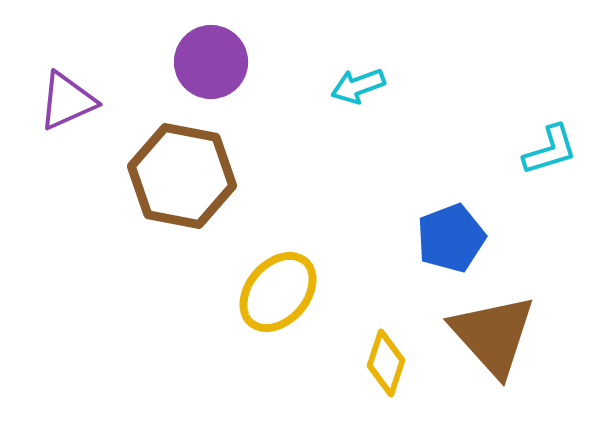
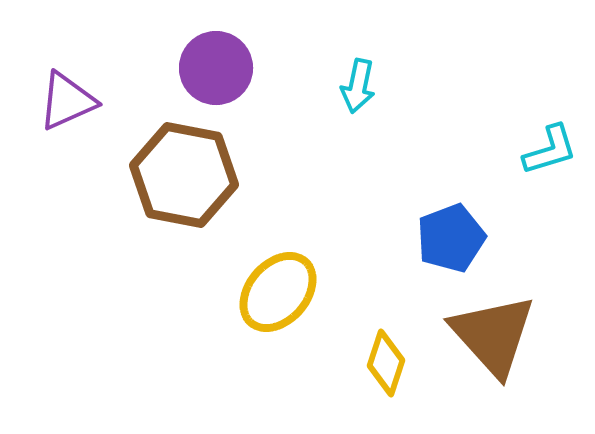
purple circle: moved 5 px right, 6 px down
cyan arrow: rotated 58 degrees counterclockwise
brown hexagon: moved 2 px right, 1 px up
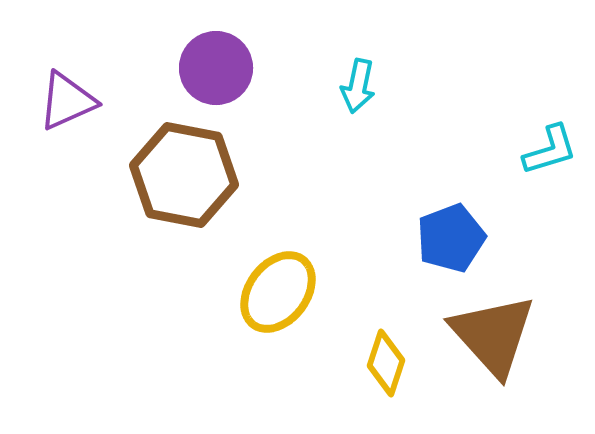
yellow ellipse: rotated 4 degrees counterclockwise
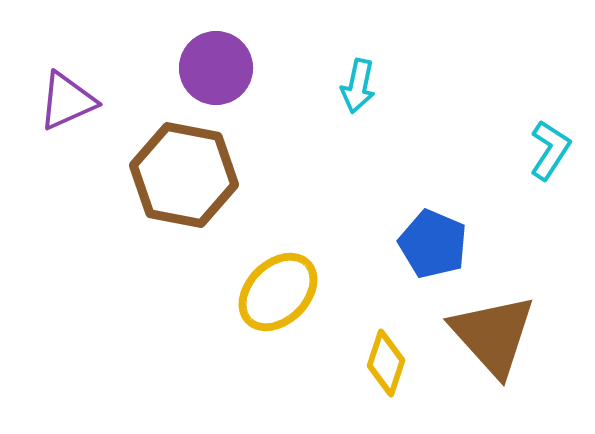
cyan L-shape: rotated 40 degrees counterclockwise
blue pentagon: moved 18 px left, 6 px down; rotated 28 degrees counterclockwise
yellow ellipse: rotated 8 degrees clockwise
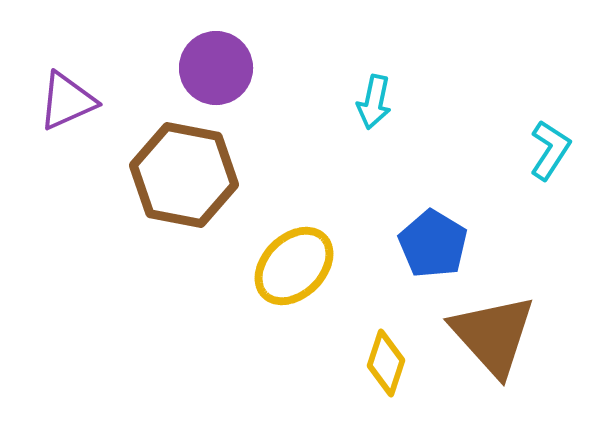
cyan arrow: moved 16 px right, 16 px down
blue pentagon: rotated 8 degrees clockwise
yellow ellipse: moved 16 px right, 26 px up
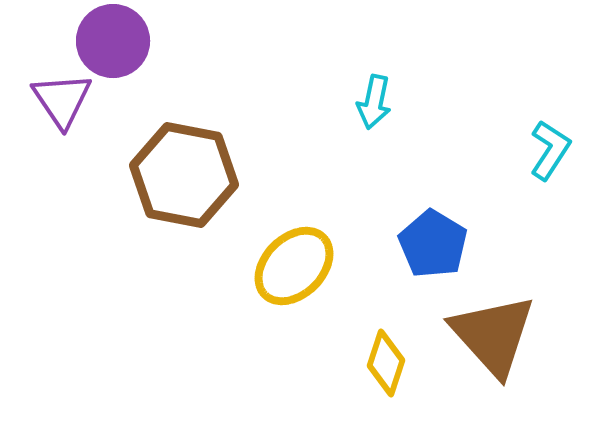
purple circle: moved 103 px left, 27 px up
purple triangle: moved 5 px left, 1 px up; rotated 40 degrees counterclockwise
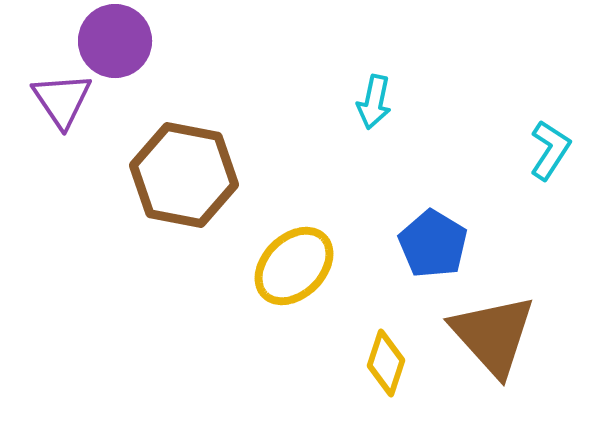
purple circle: moved 2 px right
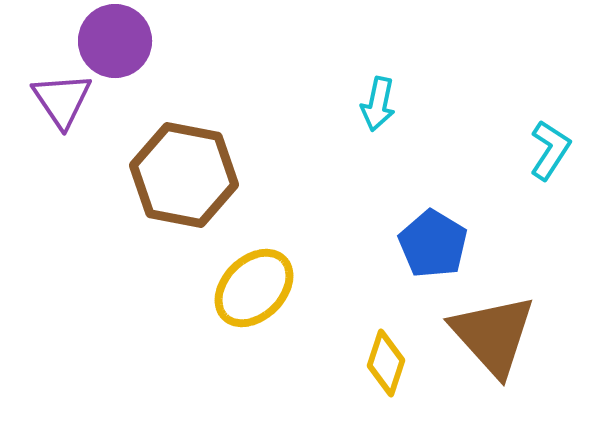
cyan arrow: moved 4 px right, 2 px down
yellow ellipse: moved 40 px left, 22 px down
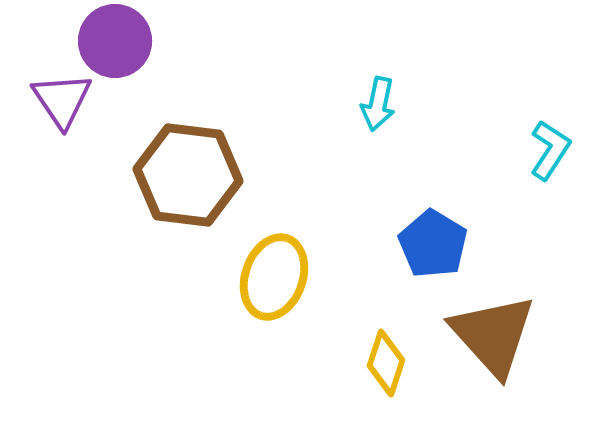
brown hexagon: moved 4 px right; rotated 4 degrees counterclockwise
yellow ellipse: moved 20 px right, 11 px up; rotated 26 degrees counterclockwise
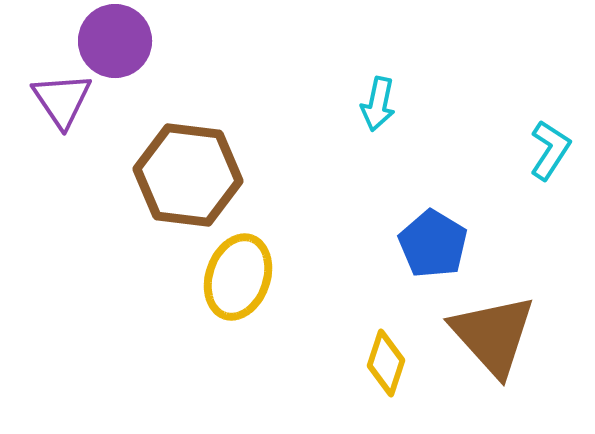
yellow ellipse: moved 36 px left
